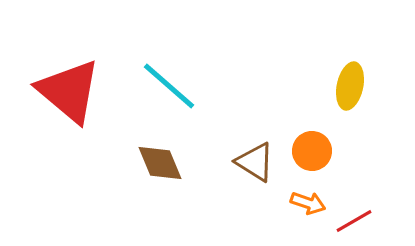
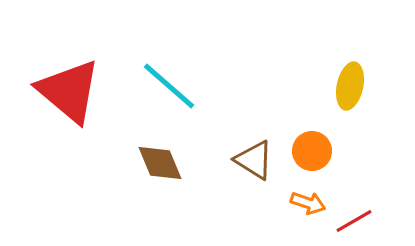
brown triangle: moved 1 px left, 2 px up
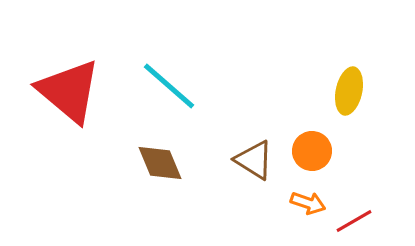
yellow ellipse: moved 1 px left, 5 px down
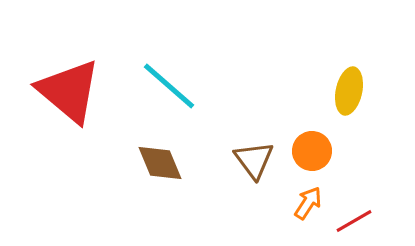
brown triangle: rotated 21 degrees clockwise
orange arrow: rotated 76 degrees counterclockwise
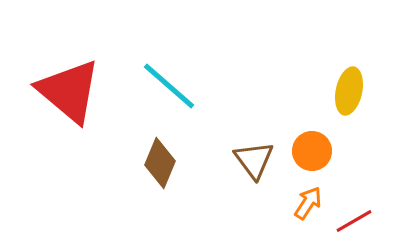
brown diamond: rotated 45 degrees clockwise
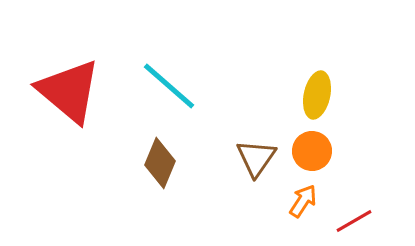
yellow ellipse: moved 32 px left, 4 px down
brown triangle: moved 2 px right, 2 px up; rotated 12 degrees clockwise
orange arrow: moved 5 px left, 2 px up
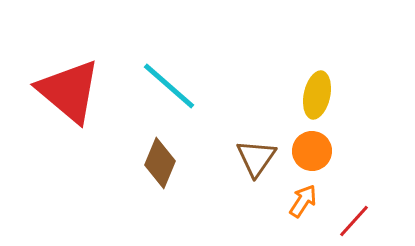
red line: rotated 18 degrees counterclockwise
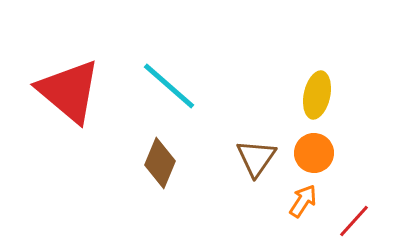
orange circle: moved 2 px right, 2 px down
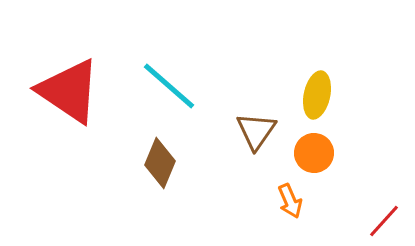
red triangle: rotated 6 degrees counterclockwise
brown triangle: moved 27 px up
orange arrow: moved 13 px left; rotated 124 degrees clockwise
red line: moved 30 px right
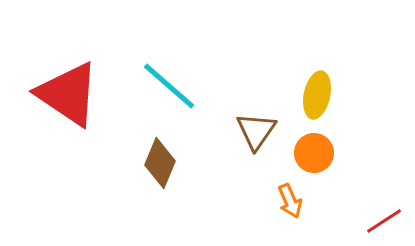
red triangle: moved 1 px left, 3 px down
red line: rotated 15 degrees clockwise
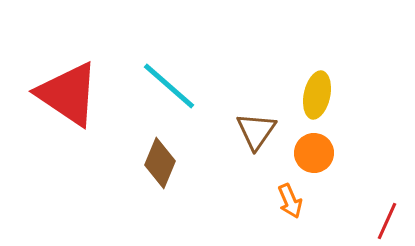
red line: moved 3 px right; rotated 33 degrees counterclockwise
